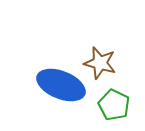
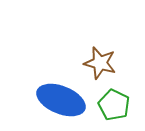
blue ellipse: moved 15 px down
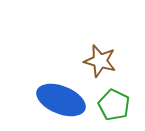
brown star: moved 2 px up
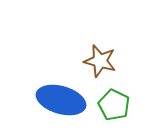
blue ellipse: rotated 6 degrees counterclockwise
